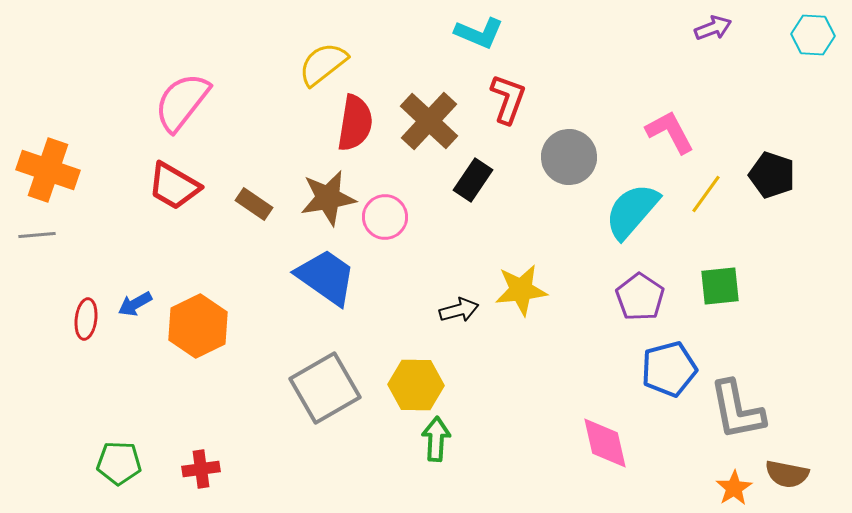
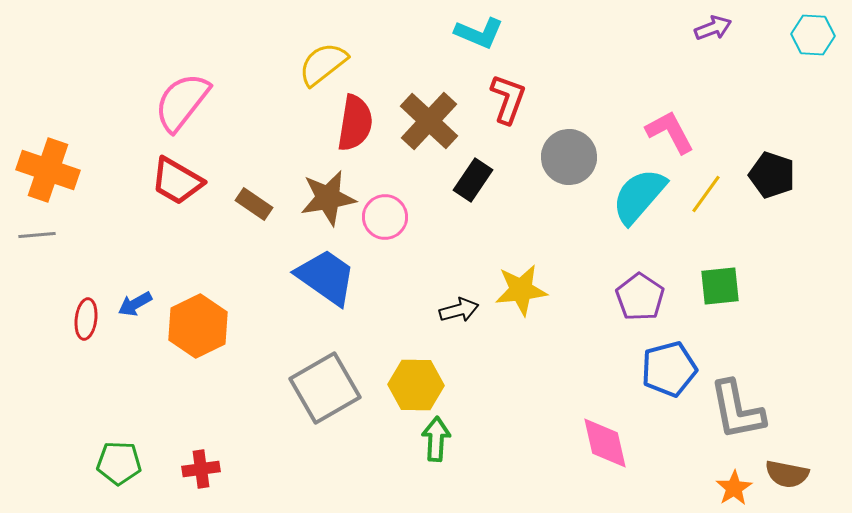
red trapezoid: moved 3 px right, 5 px up
cyan semicircle: moved 7 px right, 15 px up
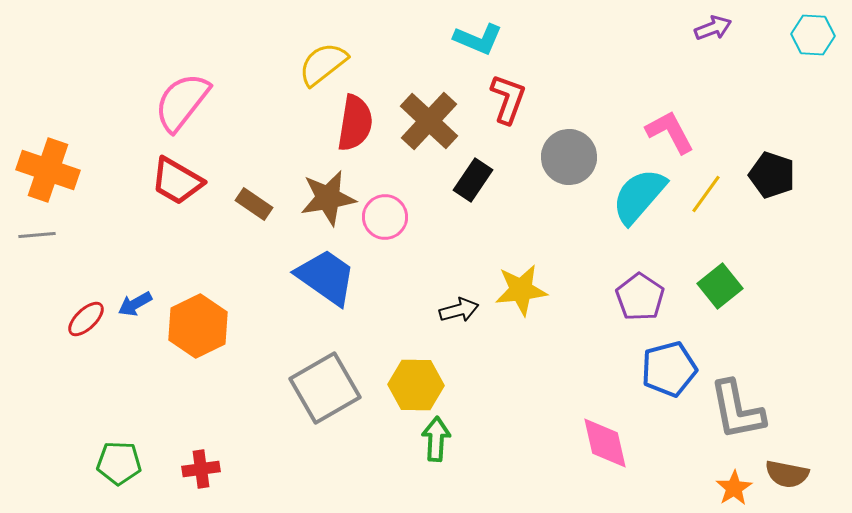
cyan L-shape: moved 1 px left, 6 px down
green square: rotated 33 degrees counterclockwise
red ellipse: rotated 39 degrees clockwise
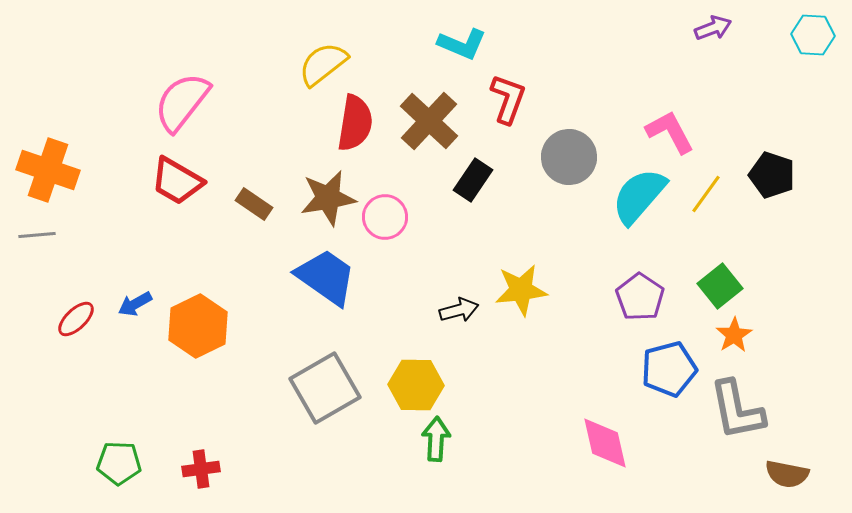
cyan L-shape: moved 16 px left, 5 px down
red ellipse: moved 10 px left
orange star: moved 153 px up
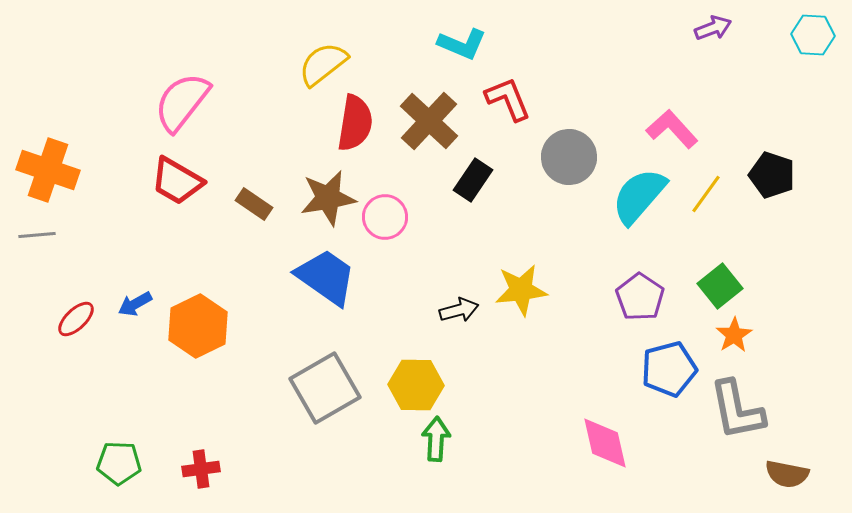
red L-shape: rotated 42 degrees counterclockwise
pink L-shape: moved 2 px right, 3 px up; rotated 14 degrees counterclockwise
